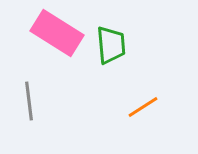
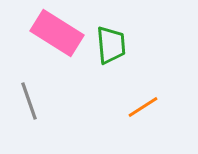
gray line: rotated 12 degrees counterclockwise
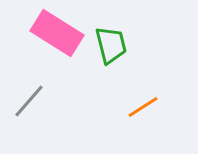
green trapezoid: rotated 9 degrees counterclockwise
gray line: rotated 60 degrees clockwise
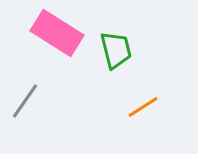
green trapezoid: moved 5 px right, 5 px down
gray line: moved 4 px left; rotated 6 degrees counterclockwise
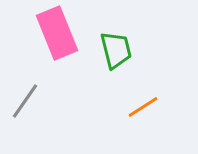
pink rectangle: rotated 36 degrees clockwise
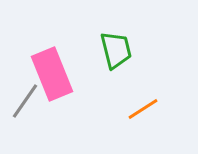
pink rectangle: moved 5 px left, 41 px down
orange line: moved 2 px down
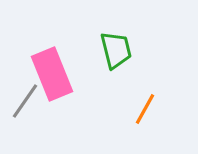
orange line: moved 2 px right; rotated 28 degrees counterclockwise
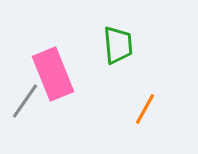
green trapezoid: moved 2 px right, 5 px up; rotated 9 degrees clockwise
pink rectangle: moved 1 px right
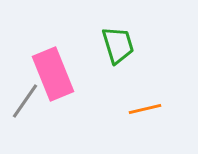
green trapezoid: rotated 12 degrees counterclockwise
orange line: rotated 48 degrees clockwise
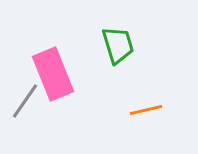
orange line: moved 1 px right, 1 px down
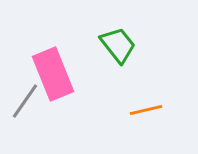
green trapezoid: rotated 21 degrees counterclockwise
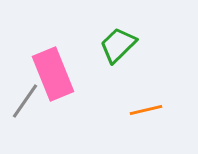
green trapezoid: rotated 96 degrees counterclockwise
